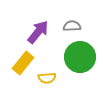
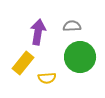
purple arrow: rotated 30 degrees counterclockwise
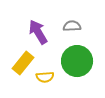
purple arrow: rotated 40 degrees counterclockwise
green circle: moved 3 px left, 4 px down
yellow semicircle: moved 2 px left, 1 px up
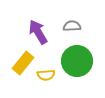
yellow semicircle: moved 1 px right, 2 px up
